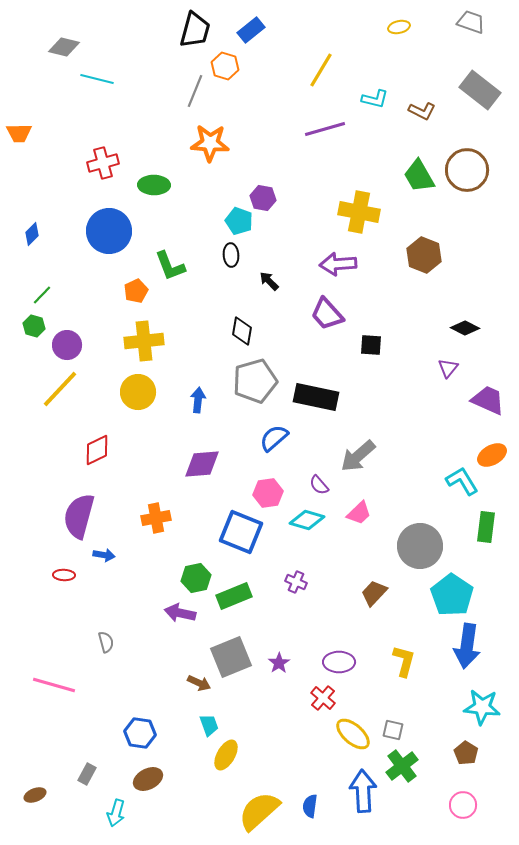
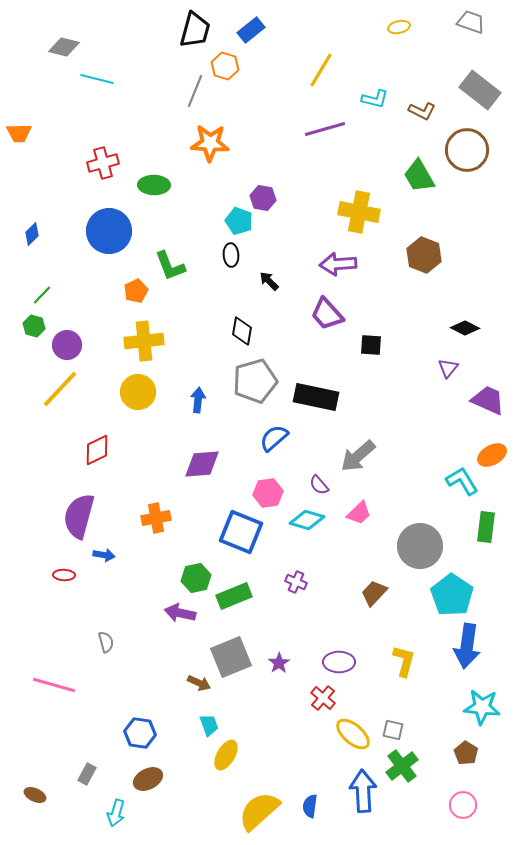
brown circle at (467, 170): moved 20 px up
brown ellipse at (35, 795): rotated 45 degrees clockwise
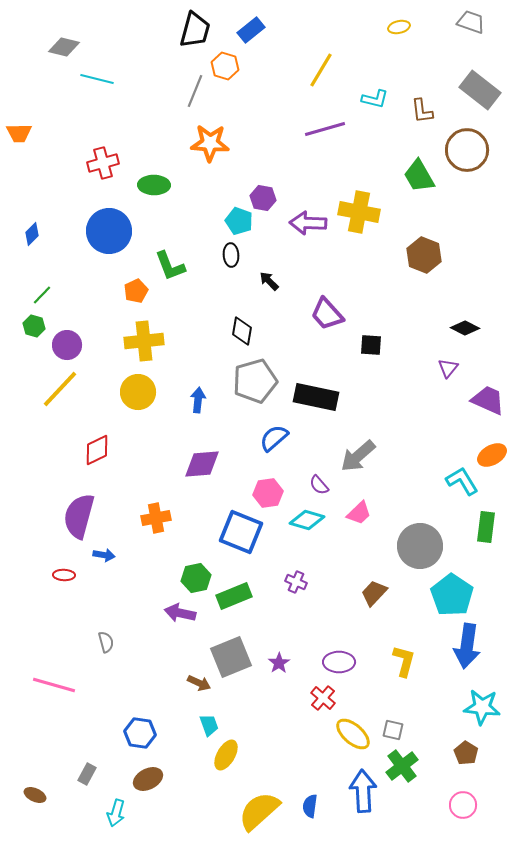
brown L-shape at (422, 111): rotated 56 degrees clockwise
purple arrow at (338, 264): moved 30 px left, 41 px up; rotated 6 degrees clockwise
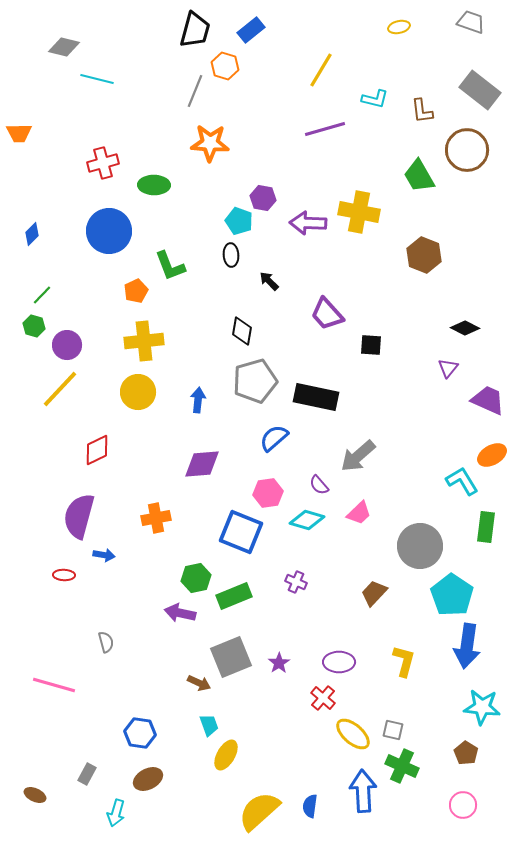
green cross at (402, 766): rotated 28 degrees counterclockwise
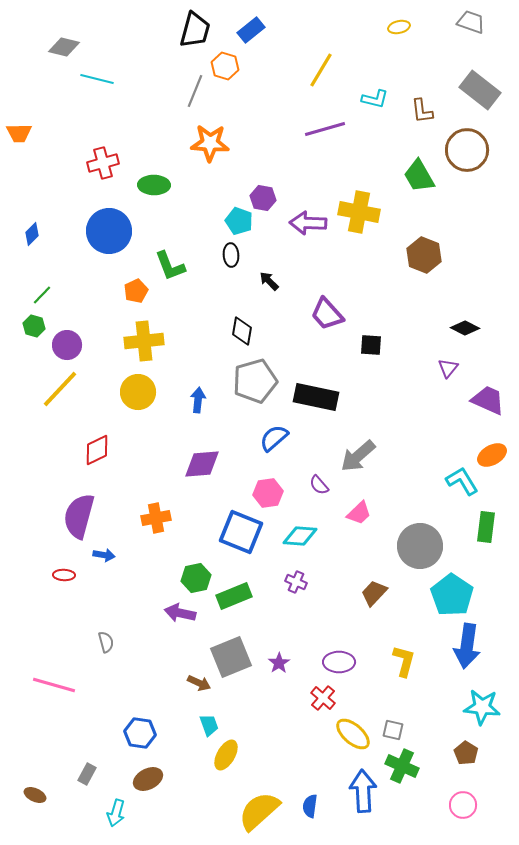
cyan diamond at (307, 520): moved 7 px left, 16 px down; rotated 12 degrees counterclockwise
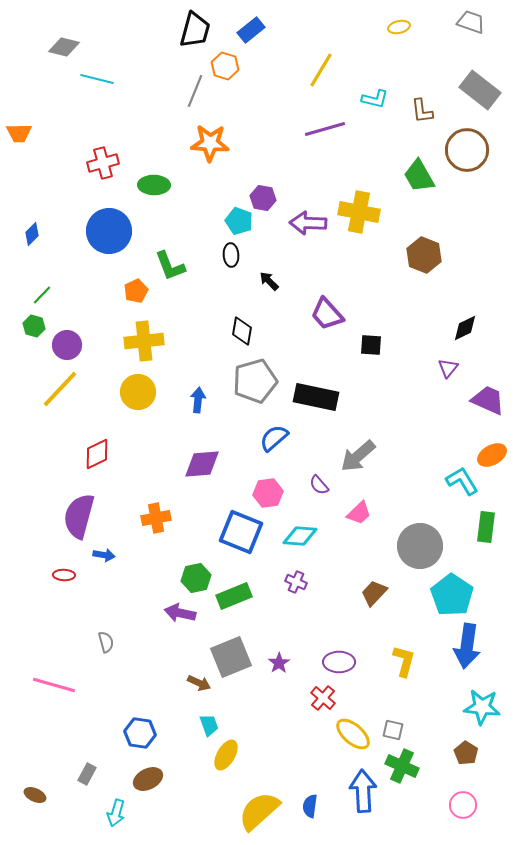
black diamond at (465, 328): rotated 52 degrees counterclockwise
red diamond at (97, 450): moved 4 px down
